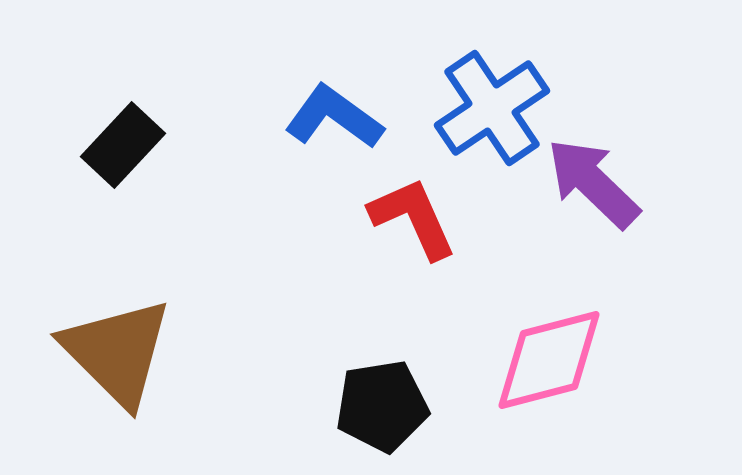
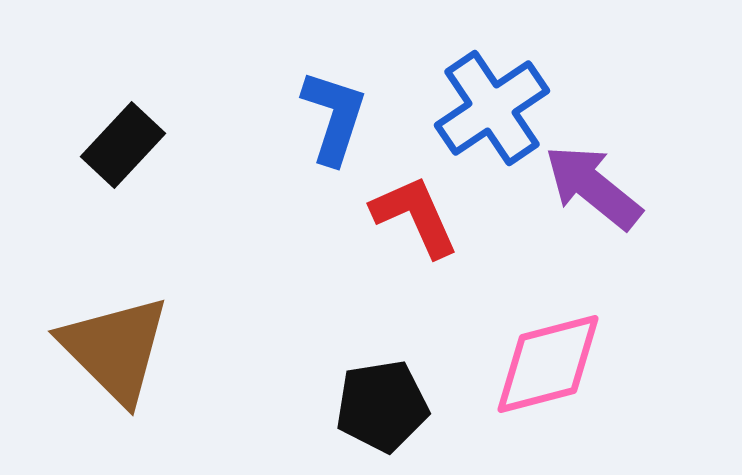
blue L-shape: rotated 72 degrees clockwise
purple arrow: moved 4 px down; rotated 5 degrees counterclockwise
red L-shape: moved 2 px right, 2 px up
brown triangle: moved 2 px left, 3 px up
pink diamond: moved 1 px left, 4 px down
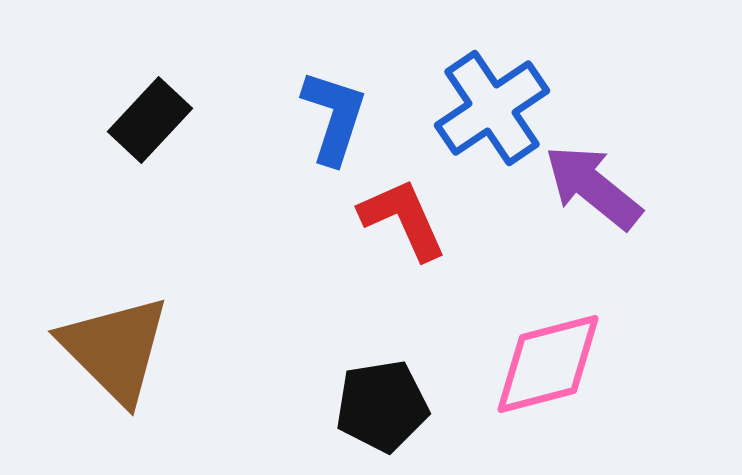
black rectangle: moved 27 px right, 25 px up
red L-shape: moved 12 px left, 3 px down
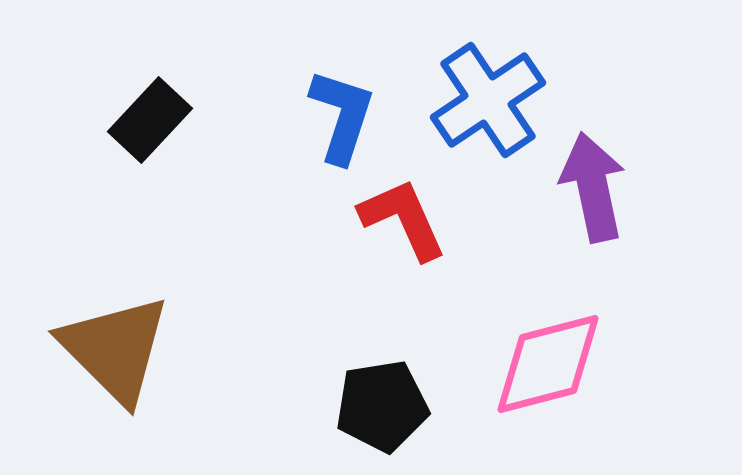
blue cross: moved 4 px left, 8 px up
blue L-shape: moved 8 px right, 1 px up
purple arrow: rotated 39 degrees clockwise
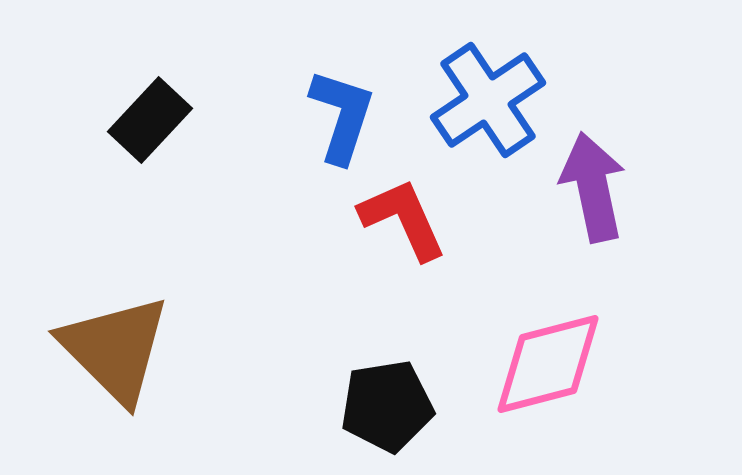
black pentagon: moved 5 px right
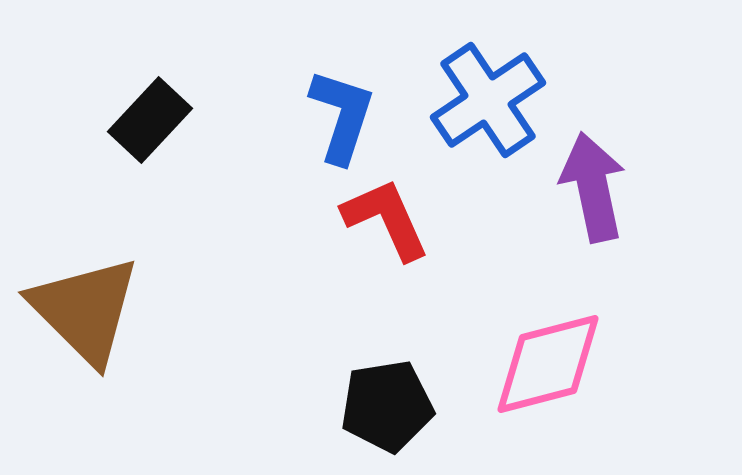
red L-shape: moved 17 px left
brown triangle: moved 30 px left, 39 px up
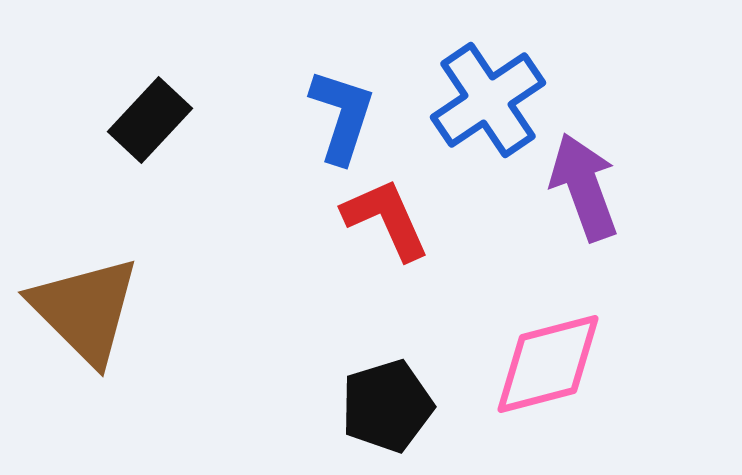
purple arrow: moved 9 px left; rotated 8 degrees counterclockwise
black pentagon: rotated 8 degrees counterclockwise
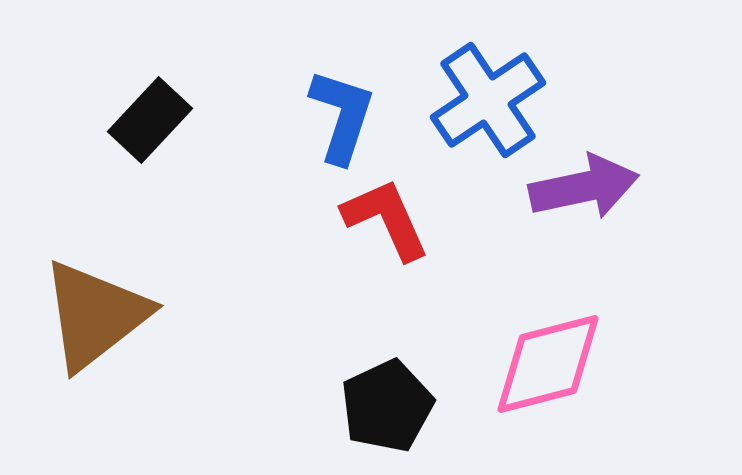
purple arrow: rotated 98 degrees clockwise
brown triangle: moved 10 px right, 5 px down; rotated 37 degrees clockwise
black pentagon: rotated 8 degrees counterclockwise
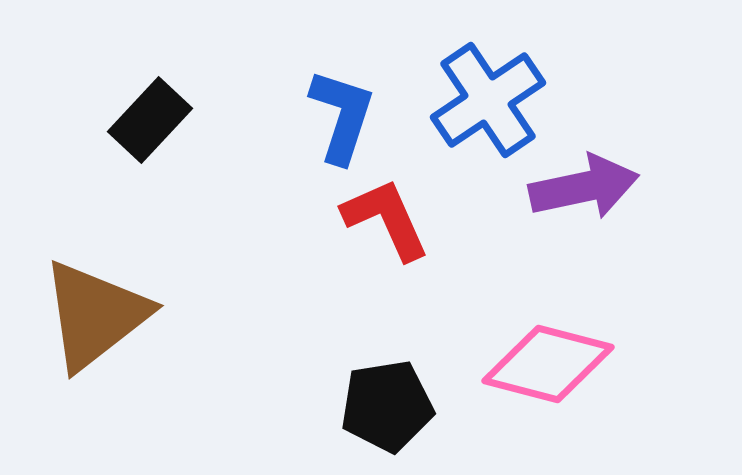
pink diamond: rotated 29 degrees clockwise
black pentagon: rotated 16 degrees clockwise
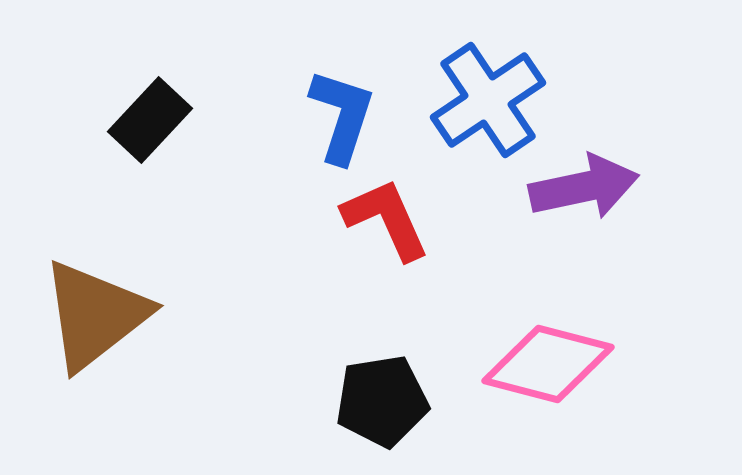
black pentagon: moved 5 px left, 5 px up
